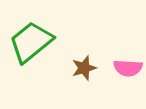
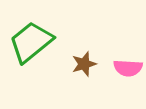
brown star: moved 4 px up
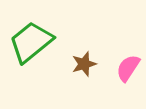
pink semicircle: rotated 120 degrees clockwise
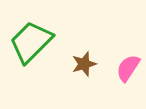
green trapezoid: rotated 6 degrees counterclockwise
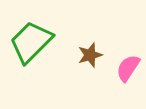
brown star: moved 6 px right, 9 px up
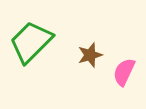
pink semicircle: moved 4 px left, 4 px down; rotated 8 degrees counterclockwise
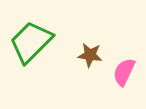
brown star: rotated 25 degrees clockwise
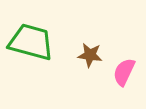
green trapezoid: rotated 60 degrees clockwise
